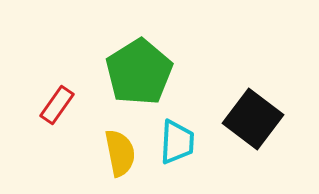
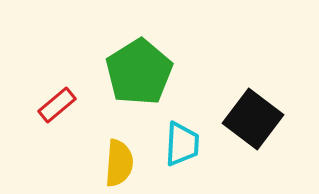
red rectangle: rotated 15 degrees clockwise
cyan trapezoid: moved 5 px right, 2 px down
yellow semicircle: moved 1 px left, 10 px down; rotated 15 degrees clockwise
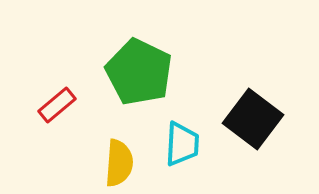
green pentagon: rotated 14 degrees counterclockwise
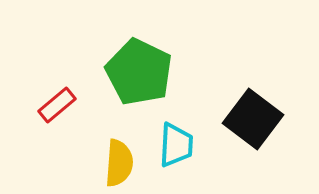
cyan trapezoid: moved 6 px left, 1 px down
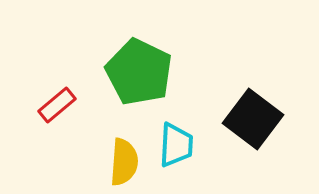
yellow semicircle: moved 5 px right, 1 px up
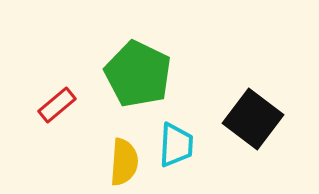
green pentagon: moved 1 px left, 2 px down
